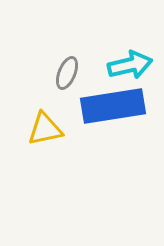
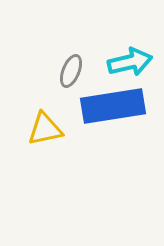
cyan arrow: moved 3 px up
gray ellipse: moved 4 px right, 2 px up
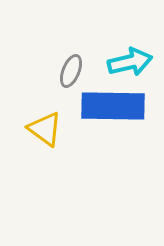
blue rectangle: rotated 10 degrees clockwise
yellow triangle: rotated 48 degrees clockwise
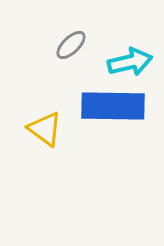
gray ellipse: moved 26 px up; rotated 24 degrees clockwise
